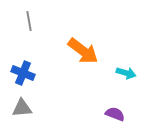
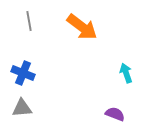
orange arrow: moved 1 px left, 24 px up
cyan arrow: rotated 126 degrees counterclockwise
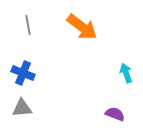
gray line: moved 1 px left, 4 px down
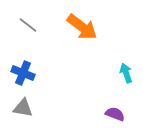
gray line: rotated 42 degrees counterclockwise
gray triangle: moved 1 px right; rotated 15 degrees clockwise
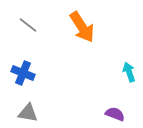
orange arrow: rotated 20 degrees clockwise
cyan arrow: moved 3 px right, 1 px up
gray triangle: moved 5 px right, 5 px down
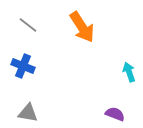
blue cross: moved 7 px up
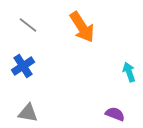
blue cross: rotated 35 degrees clockwise
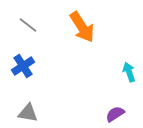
purple semicircle: rotated 54 degrees counterclockwise
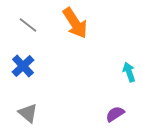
orange arrow: moved 7 px left, 4 px up
blue cross: rotated 10 degrees counterclockwise
gray triangle: rotated 30 degrees clockwise
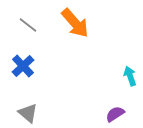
orange arrow: rotated 8 degrees counterclockwise
cyan arrow: moved 1 px right, 4 px down
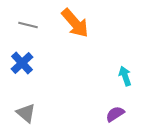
gray line: rotated 24 degrees counterclockwise
blue cross: moved 1 px left, 3 px up
cyan arrow: moved 5 px left
gray triangle: moved 2 px left
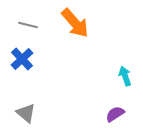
blue cross: moved 4 px up
